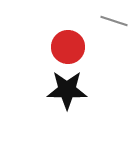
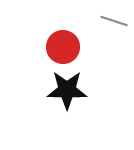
red circle: moved 5 px left
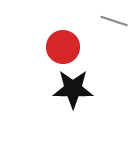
black star: moved 6 px right, 1 px up
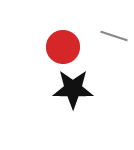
gray line: moved 15 px down
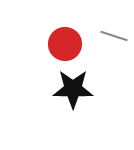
red circle: moved 2 px right, 3 px up
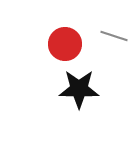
black star: moved 6 px right
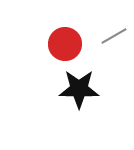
gray line: rotated 48 degrees counterclockwise
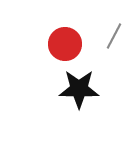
gray line: rotated 32 degrees counterclockwise
